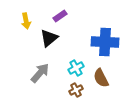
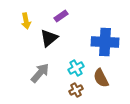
purple rectangle: moved 1 px right
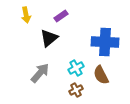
yellow arrow: moved 6 px up
brown semicircle: moved 3 px up
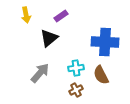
cyan cross: rotated 21 degrees clockwise
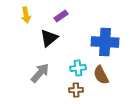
cyan cross: moved 2 px right
brown cross: rotated 24 degrees clockwise
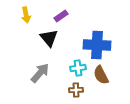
black triangle: rotated 30 degrees counterclockwise
blue cross: moved 8 px left, 3 px down
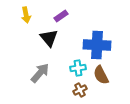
brown cross: moved 4 px right; rotated 24 degrees counterclockwise
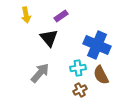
blue cross: rotated 20 degrees clockwise
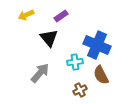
yellow arrow: rotated 77 degrees clockwise
cyan cross: moved 3 px left, 6 px up
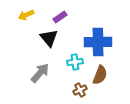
purple rectangle: moved 1 px left, 1 px down
blue cross: moved 1 px right, 3 px up; rotated 24 degrees counterclockwise
brown semicircle: moved 1 px left; rotated 132 degrees counterclockwise
